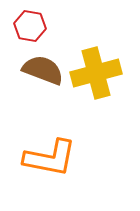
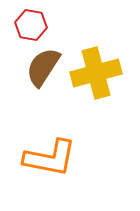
red hexagon: moved 1 px right, 1 px up
brown semicircle: moved 3 px up; rotated 78 degrees counterclockwise
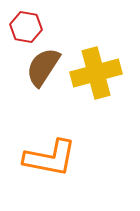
red hexagon: moved 5 px left, 2 px down
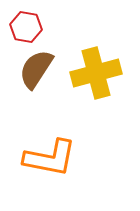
brown semicircle: moved 7 px left, 2 px down
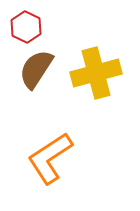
red hexagon: rotated 16 degrees clockwise
orange L-shape: rotated 136 degrees clockwise
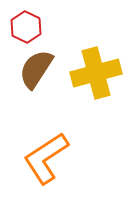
orange L-shape: moved 4 px left
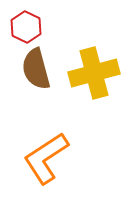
brown semicircle: rotated 48 degrees counterclockwise
yellow cross: moved 2 px left
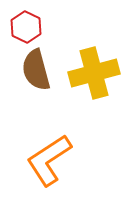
brown semicircle: moved 1 px down
orange L-shape: moved 3 px right, 2 px down
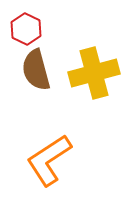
red hexagon: moved 2 px down
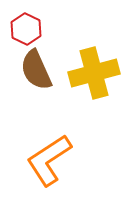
brown semicircle: rotated 9 degrees counterclockwise
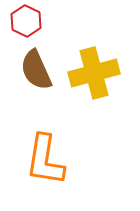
red hexagon: moved 8 px up
orange L-shape: moved 4 px left; rotated 48 degrees counterclockwise
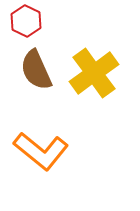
yellow cross: rotated 21 degrees counterclockwise
orange L-shape: moved 4 px left, 9 px up; rotated 60 degrees counterclockwise
